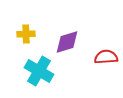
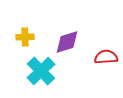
yellow cross: moved 1 px left, 3 px down
cyan cross: moved 2 px right; rotated 16 degrees clockwise
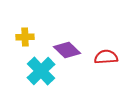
purple diamond: moved 8 px down; rotated 60 degrees clockwise
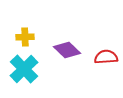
cyan cross: moved 17 px left, 2 px up
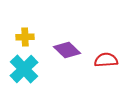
red semicircle: moved 3 px down
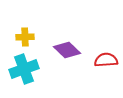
cyan cross: rotated 24 degrees clockwise
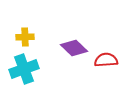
purple diamond: moved 7 px right, 2 px up
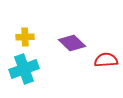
purple diamond: moved 2 px left, 5 px up
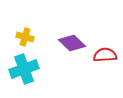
yellow cross: rotated 18 degrees clockwise
red semicircle: moved 1 px left, 5 px up
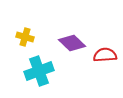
cyan cross: moved 15 px right, 2 px down
